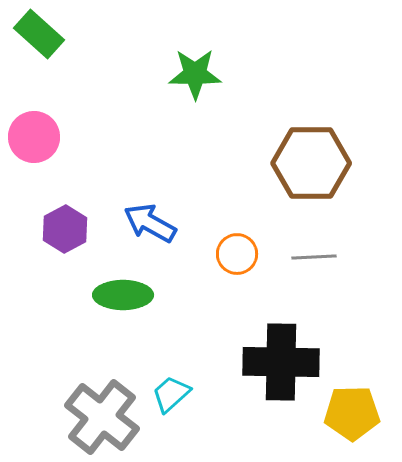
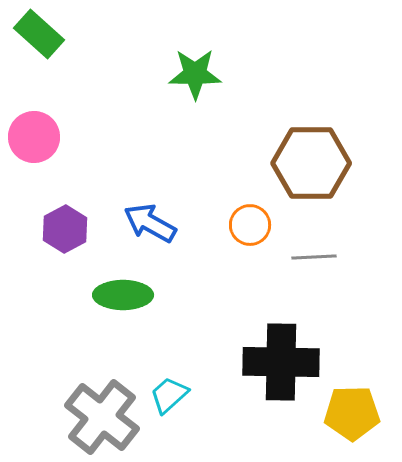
orange circle: moved 13 px right, 29 px up
cyan trapezoid: moved 2 px left, 1 px down
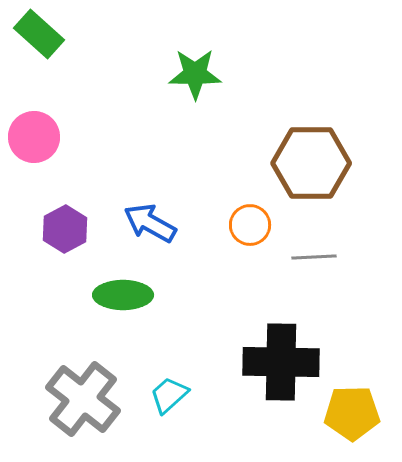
gray cross: moved 19 px left, 18 px up
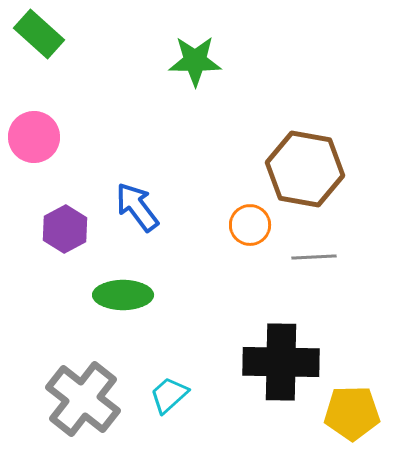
green star: moved 13 px up
brown hexagon: moved 6 px left, 6 px down; rotated 10 degrees clockwise
blue arrow: moved 13 px left, 16 px up; rotated 24 degrees clockwise
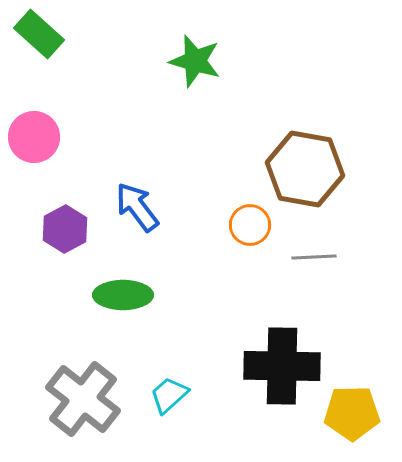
green star: rotated 16 degrees clockwise
black cross: moved 1 px right, 4 px down
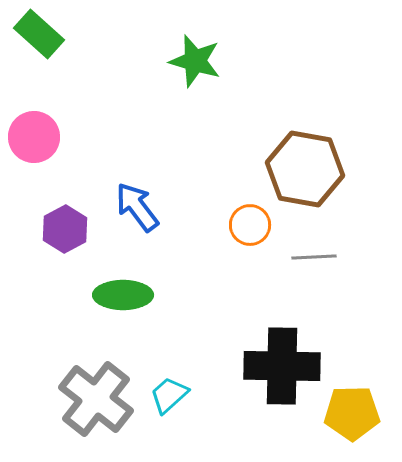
gray cross: moved 13 px right
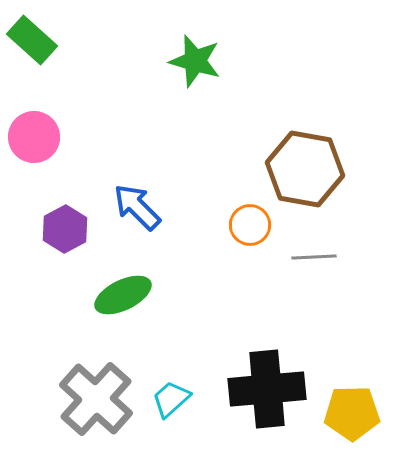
green rectangle: moved 7 px left, 6 px down
blue arrow: rotated 8 degrees counterclockwise
green ellipse: rotated 26 degrees counterclockwise
black cross: moved 15 px left, 23 px down; rotated 6 degrees counterclockwise
cyan trapezoid: moved 2 px right, 4 px down
gray cross: rotated 4 degrees clockwise
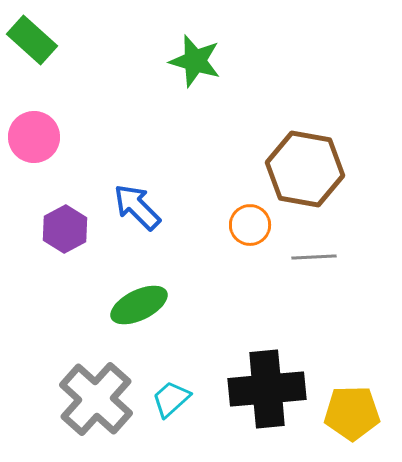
green ellipse: moved 16 px right, 10 px down
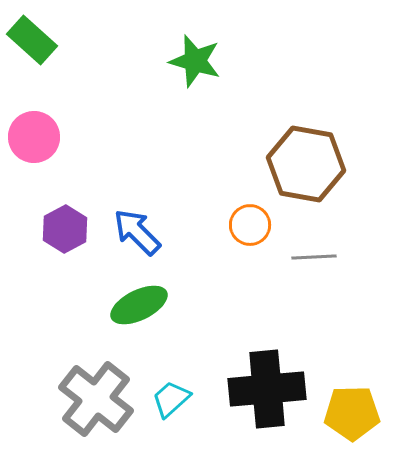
brown hexagon: moved 1 px right, 5 px up
blue arrow: moved 25 px down
gray cross: rotated 4 degrees counterclockwise
